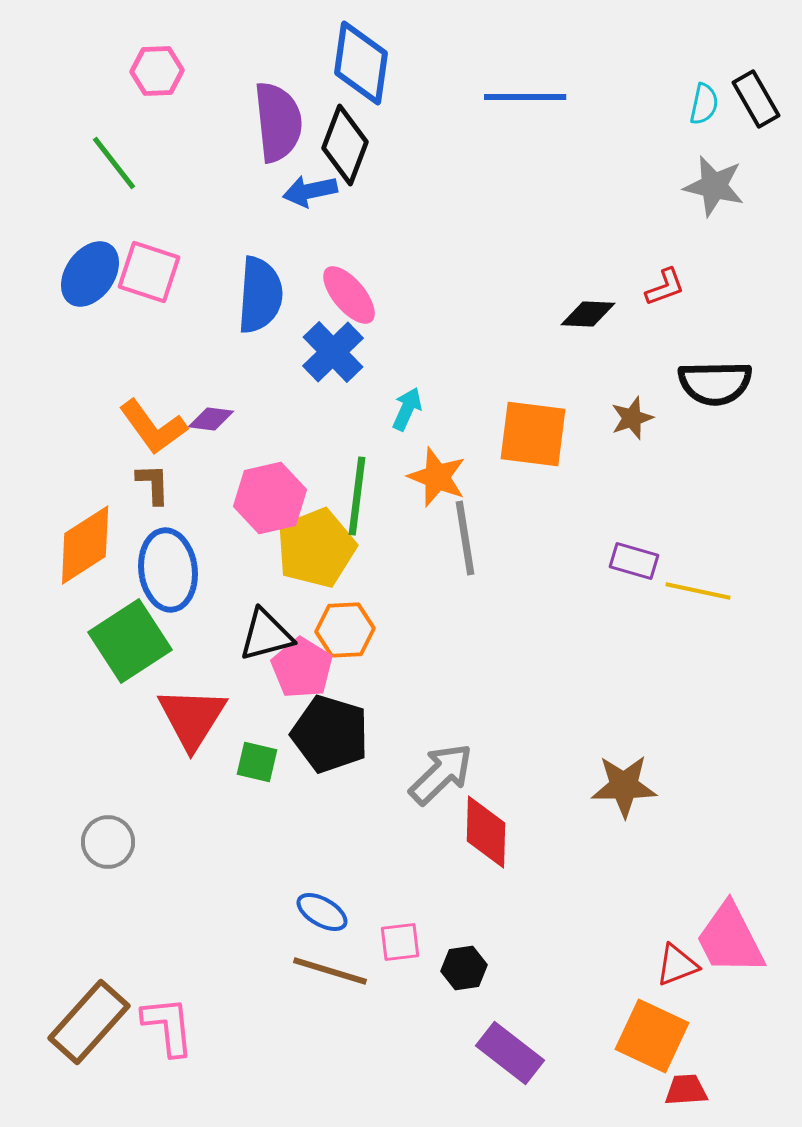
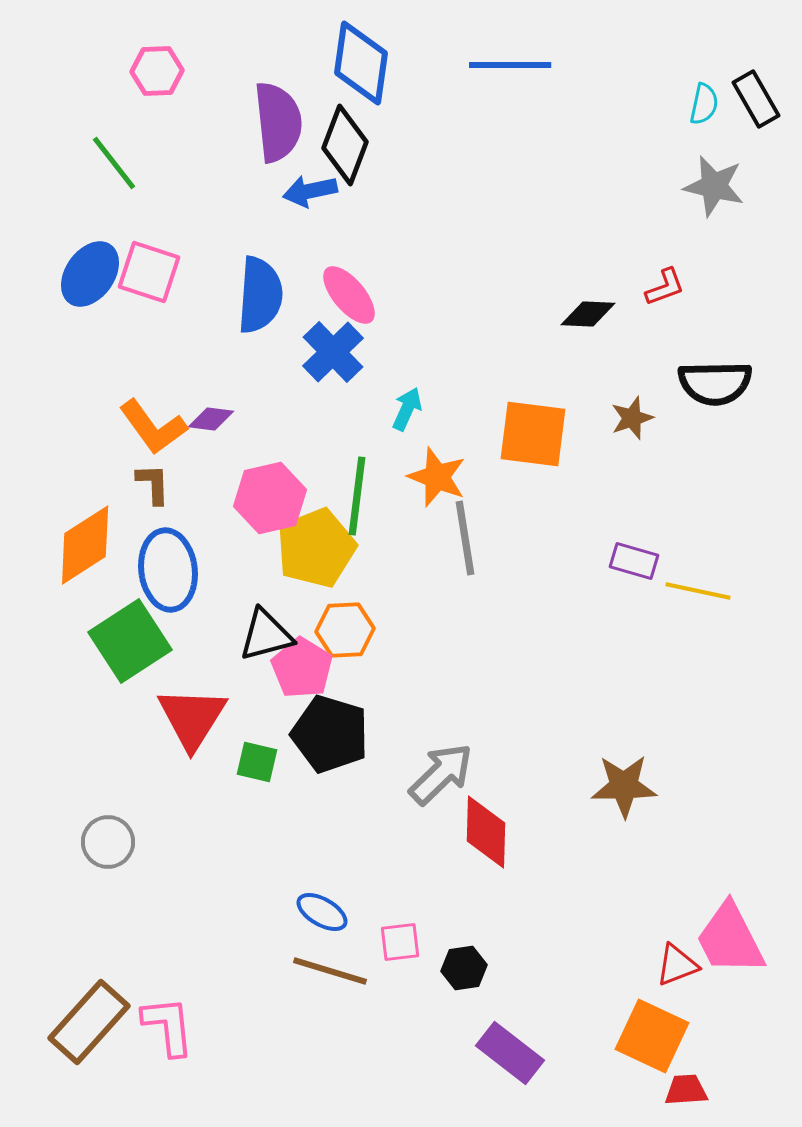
blue line at (525, 97): moved 15 px left, 32 px up
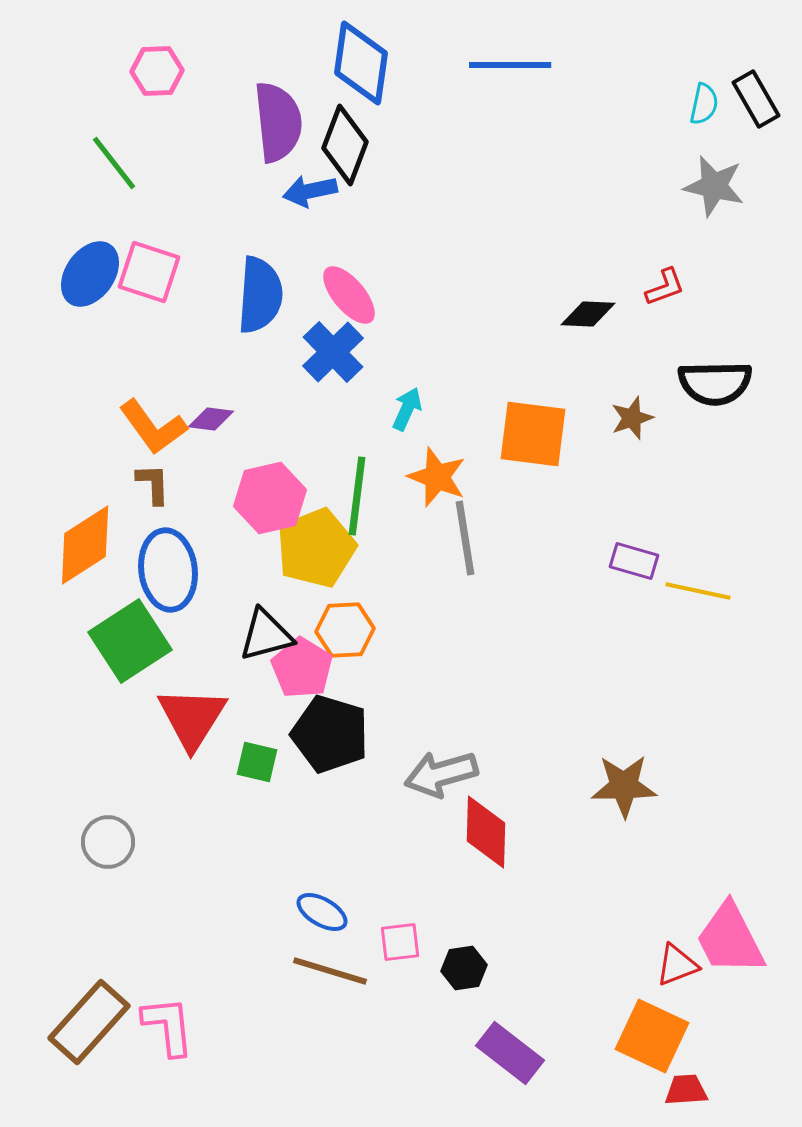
gray arrow at (441, 774): rotated 152 degrees counterclockwise
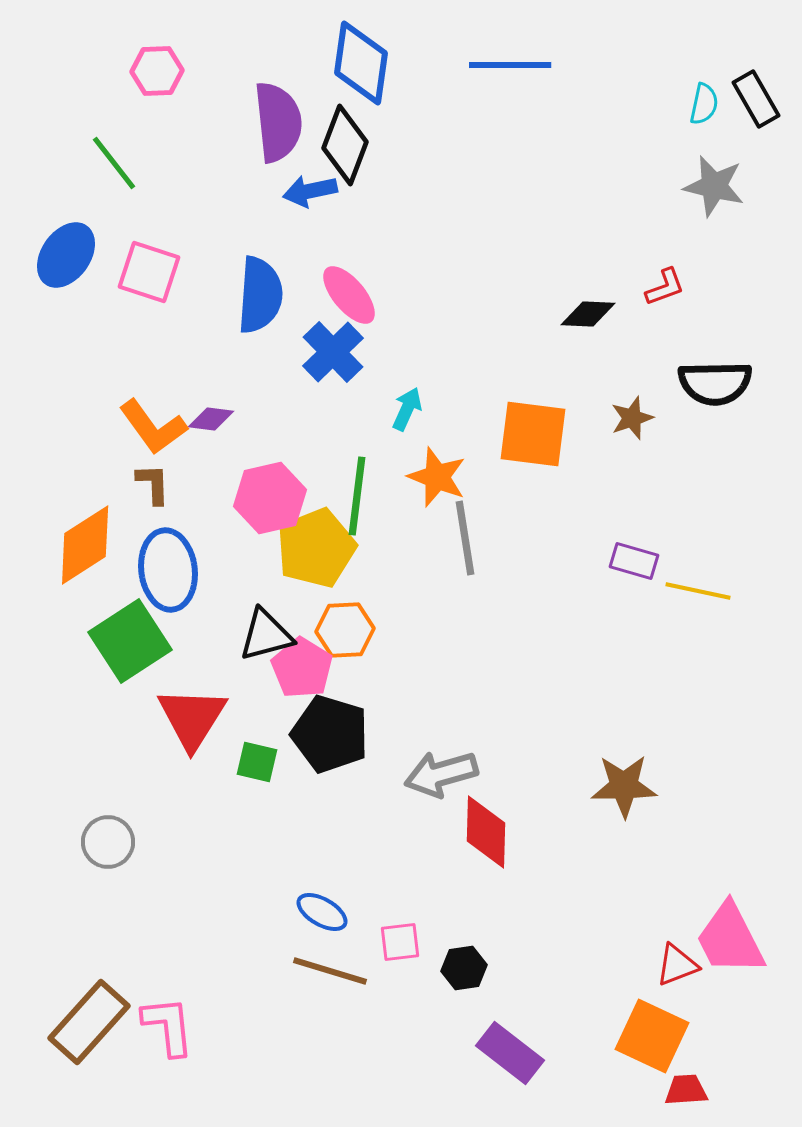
blue ellipse at (90, 274): moved 24 px left, 19 px up
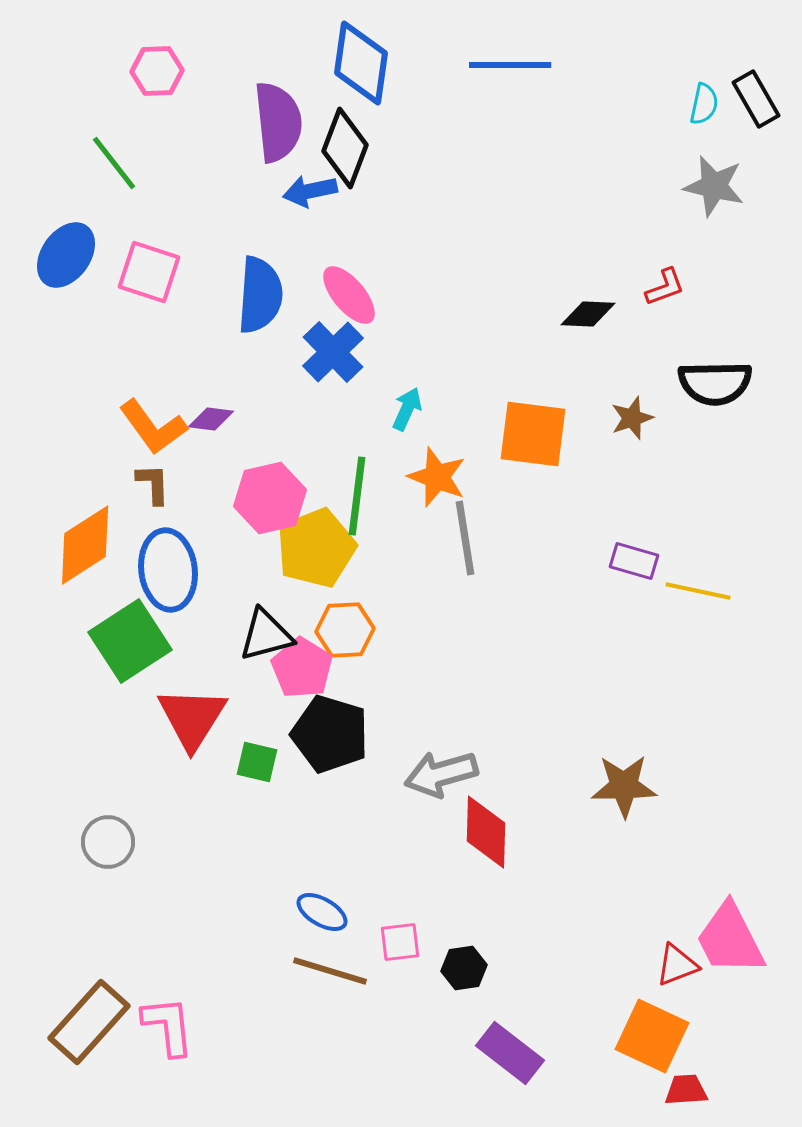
black diamond at (345, 145): moved 3 px down
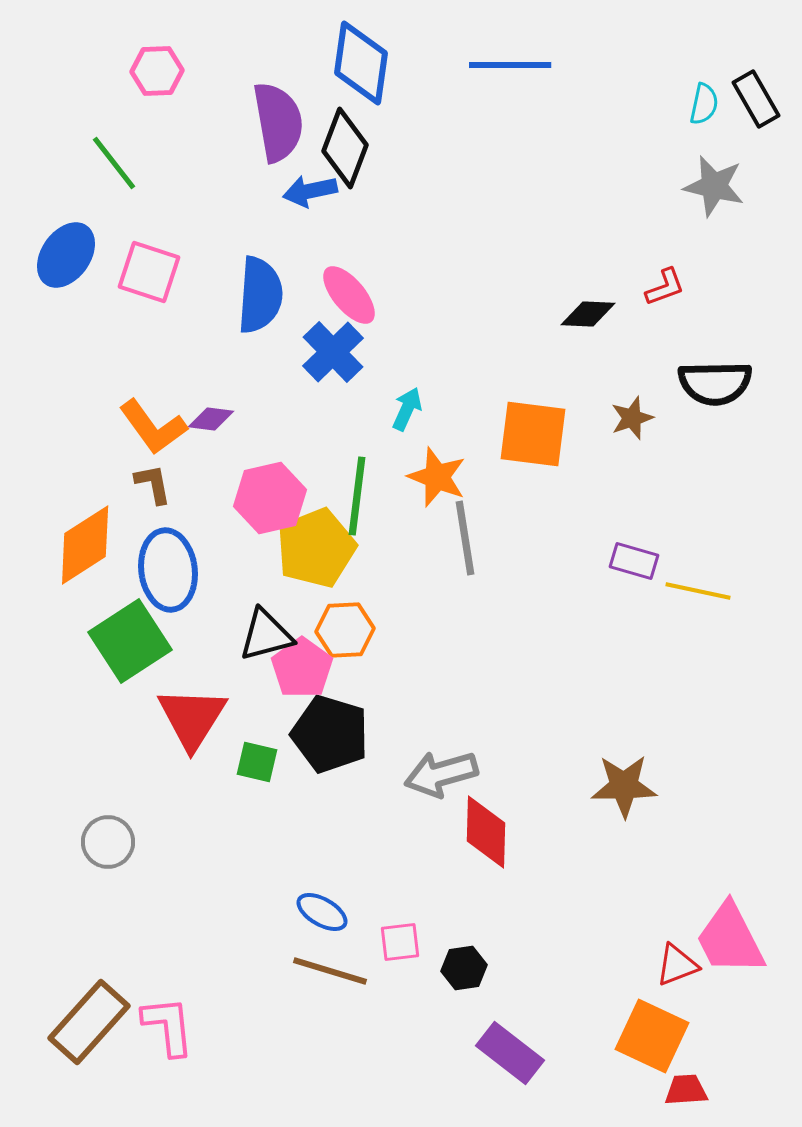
purple semicircle at (278, 122): rotated 4 degrees counterclockwise
brown L-shape at (153, 484): rotated 9 degrees counterclockwise
pink pentagon at (302, 668): rotated 4 degrees clockwise
